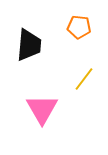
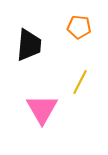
yellow line: moved 4 px left, 3 px down; rotated 10 degrees counterclockwise
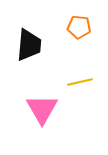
yellow line: rotated 50 degrees clockwise
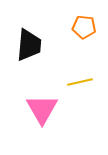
orange pentagon: moved 5 px right
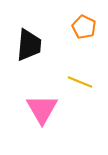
orange pentagon: rotated 20 degrees clockwise
yellow line: rotated 35 degrees clockwise
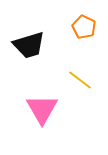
black trapezoid: rotated 68 degrees clockwise
yellow line: moved 2 px up; rotated 15 degrees clockwise
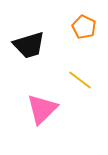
pink triangle: rotated 16 degrees clockwise
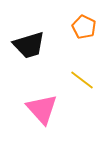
yellow line: moved 2 px right
pink triangle: rotated 28 degrees counterclockwise
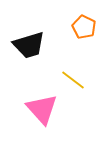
yellow line: moved 9 px left
